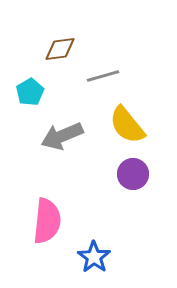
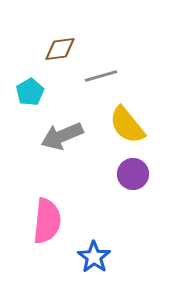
gray line: moved 2 px left
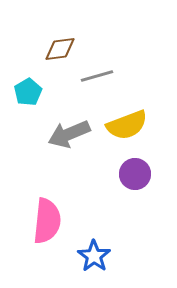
gray line: moved 4 px left
cyan pentagon: moved 2 px left
yellow semicircle: rotated 72 degrees counterclockwise
gray arrow: moved 7 px right, 2 px up
purple circle: moved 2 px right
blue star: moved 1 px up
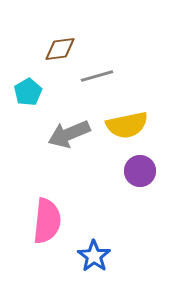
yellow semicircle: rotated 9 degrees clockwise
purple circle: moved 5 px right, 3 px up
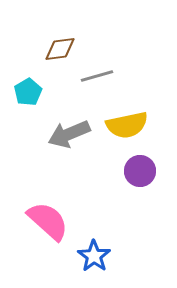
pink semicircle: moved 1 px right; rotated 54 degrees counterclockwise
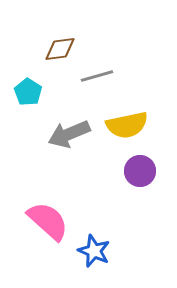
cyan pentagon: rotated 8 degrees counterclockwise
blue star: moved 5 px up; rotated 12 degrees counterclockwise
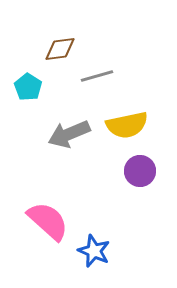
cyan pentagon: moved 5 px up
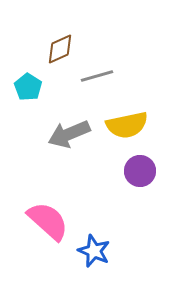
brown diamond: rotated 16 degrees counterclockwise
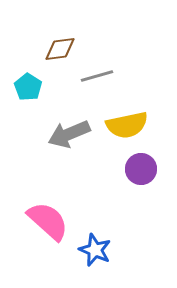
brown diamond: rotated 16 degrees clockwise
purple circle: moved 1 px right, 2 px up
blue star: moved 1 px right, 1 px up
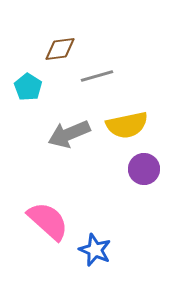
purple circle: moved 3 px right
